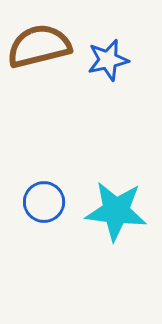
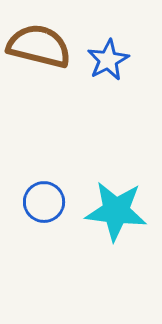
brown semicircle: rotated 28 degrees clockwise
blue star: rotated 15 degrees counterclockwise
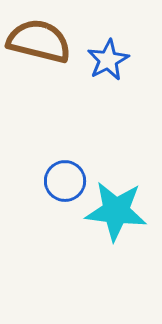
brown semicircle: moved 5 px up
blue circle: moved 21 px right, 21 px up
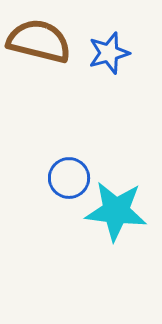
blue star: moved 1 px right, 7 px up; rotated 12 degrees clockwise
blue circle: moved 4 px right, 3 px up
